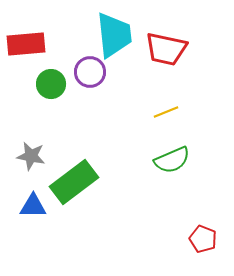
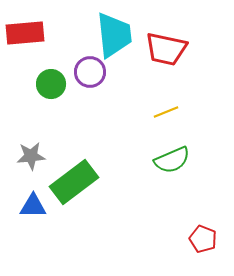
red rectangle: moved 1 px left, 11 px up
gray star: rotated 16 degrees counterclockwise
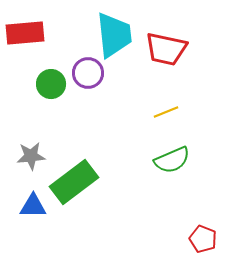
purple circle: moved 2 px left, 1 px down
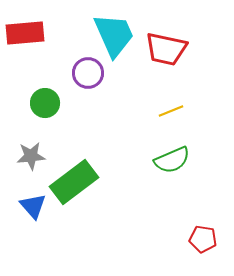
cyan trapezoid: rotated 18 degrees counterclockwise
green circle: moved 6 px left, 19 px down
yellow line: moved 5 px right, 1 px up
blue triangle: rotated 48 degrees clockwise
red pentagon: rotated 12 degrees counterclockwise
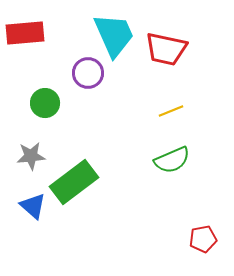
blue triangle: rotated 8 degrees counterclockwise
red pentagon: rotated 20 degrees counterclockwise
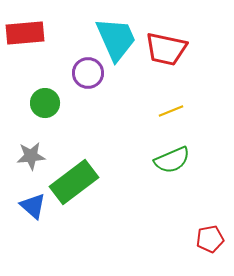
cyan trapezoid: moved 2 px right, 4 px down
red pentagon: moved 7 px right
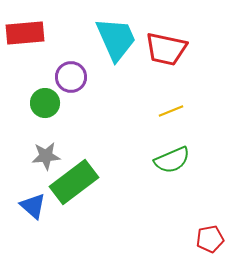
purple circle: moved 17 px left, 4 px down
gray star: moved 15 px right
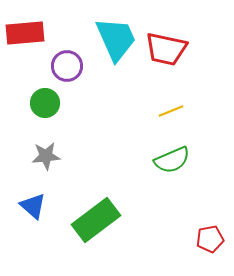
purple circle: moved 4 px left, 11 px up
green rectangle: moved 22 px right, 38 px down
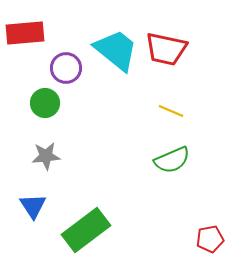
cyan trapezoid: moved 11 px down; rotated 27 degrees counterclockwise
purple circle: moved 1 px left, 2 px down
yellow line: rotated 45 degrees clockwise
blue triangle: rotated 16 degrees clockwise
green rectangle: moved 10 px left, 10 px down
